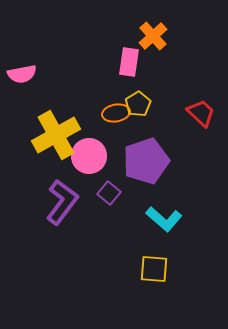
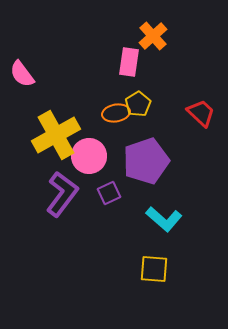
pink semicircle: rotated 64 degrees clockwise
purple square: rotated 25 degrees clockwise
purple L-shape: moved 8 px up
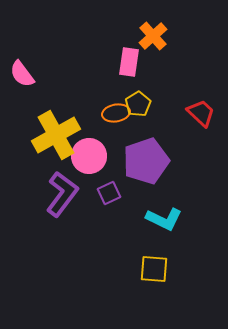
cyan L-shape: rotated 15 degrees counterclockwise
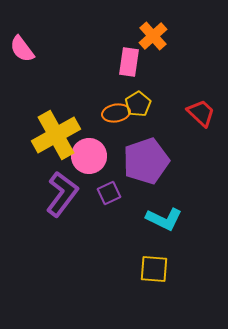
pink semicircle: moved 25 px up
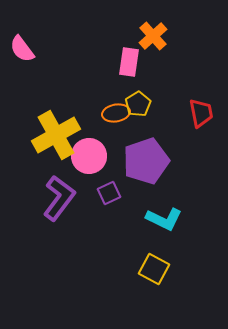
red trapezoid: rotated 36 degrees clockwise
purple L-shape: moved 3 px left, 4 px down
yellow square: rotated 24 degrees clockwise
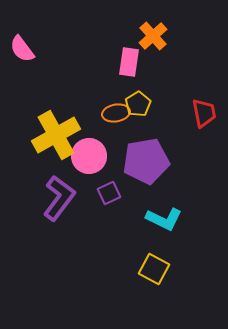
red trapezoid: moved 3 px right
purple pentagon: rotated 9 degrees clockwise
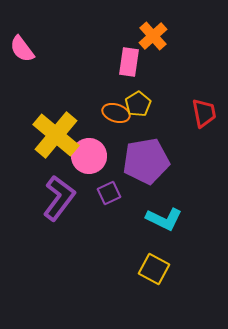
orange ellipse: rotated 28 degrees clockwise
yellow cross: rotated 21 degrees counterclockwise
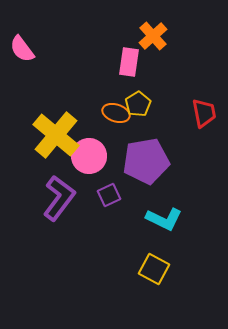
purple square: moved 2 px down
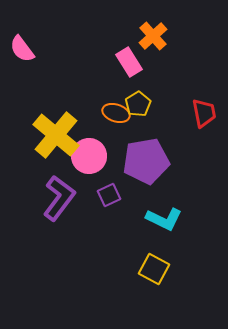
pink rectangle: rotated 40 degrees counterclockwise
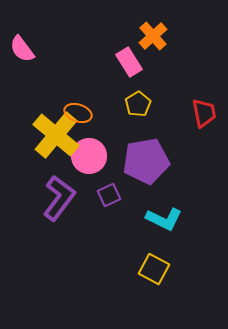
orange ellipse: moved 38 px left
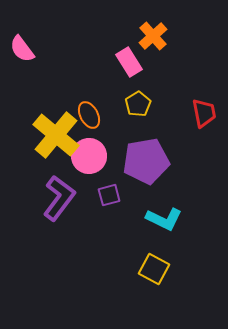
orange ellipse: moved 11 px right, 2 px down; rotated 44 degrees clockwise
purple square: rotated 10 degrees clockwise
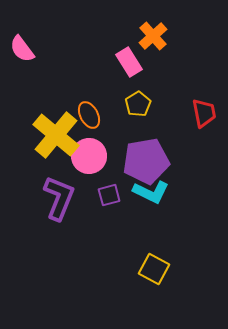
purple L-shape: rotated 15 degrees counterclockwise
cyan L-shape: moved 13 px left, 27 px up
